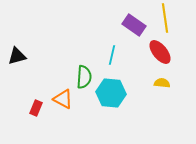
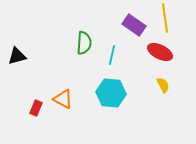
red ellipse: rotated 25 degrees counterclockwise
green semicircle: moved 34 px up
yellow semicircle: moved 1 px right, 2 px down; rotated 56 degrees clockwise
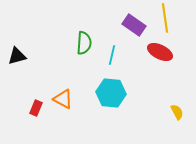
yellow semicircle: moved 14 px right, 27 px down
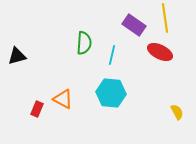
red rectangle: moved 1 px right, 1 px down
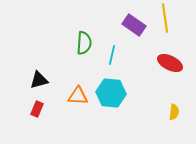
red ellipse: moved 10 px right, 11 px down
black triangle: moved 22 px right, 24 px down
orange triangle: moved 15 px right, 3 px up; rotated 25 degrees counterclockwise
yellow semicircle: moved 3 px left; rotated 35 degrees clockwise
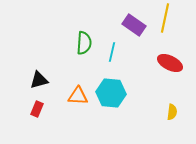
yellow line: rotated 20 degrees clockwise
cyan line: moved 3 px up
yellow semicircle: moved 2 px left
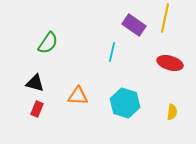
green semicircle: moved 36 px left; rotated 30 degrees clockwise
red ellipse: rotated 10 degrees counterclockwise
black triangle: moved 4 px left, 3 px down; rotated 30 degrees clockwise
cyan hexagon: moved 14 px right, 10 px down; rotated 12 degrees clockwise
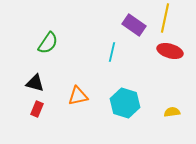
red ellipse: moved 12 px up
orange triangle: rotated 15 degrees counterclockwise
yellow semicircle: rotated 105 degrees counterclockwise
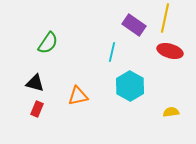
cyan hexagon: moved 5 px right, 17 px up; rotated 12 degrees clockwise
yellow semicircle: moved 1 px left
